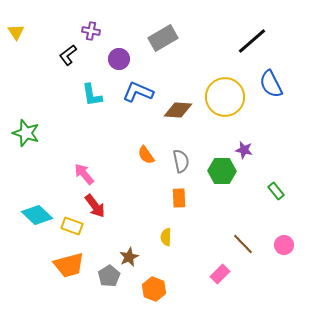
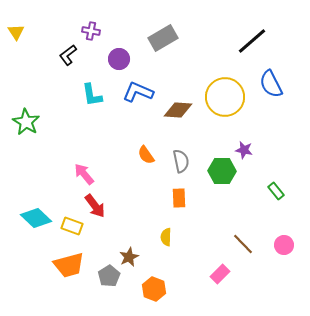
green star: moved 11 px up; rotated 12 degrees clockwise
cyan diamond: moved 1 px left, 3 px down
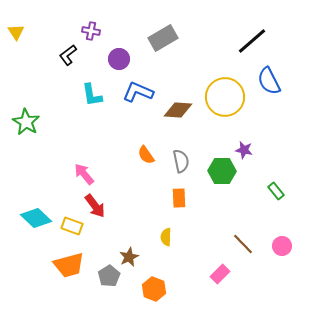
blue semicircle: moved 2 px left, 3 px up
pink circle: moved 2 px left, 1 px down
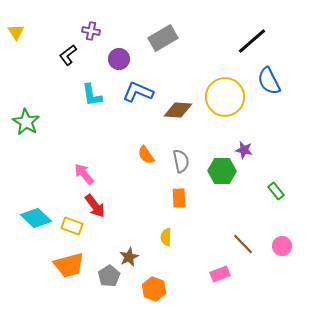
pink rectangle: rotated 24 degrees clockwise
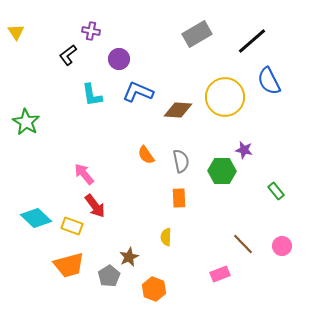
gray rectangle: moved 34 px right, 4 px up
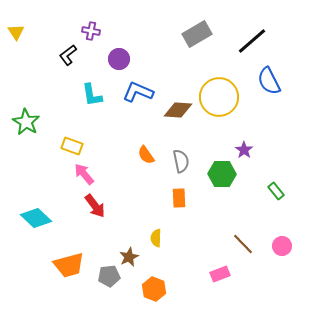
yellow circle: moved 6 px left
purple star: rotated 24 degrees clockwise
green hexagon: moved 3 px down
yellow rectangle: moved 80 px up
yellow semicircle: moved 10 px left, 1 px down
gray pentagon: rotated 25 degrees clockwise
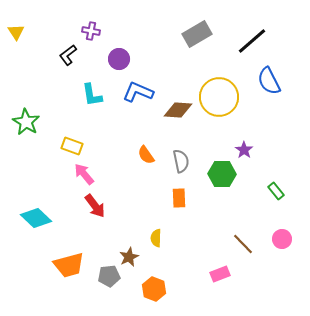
pink circle: moved 7 px up
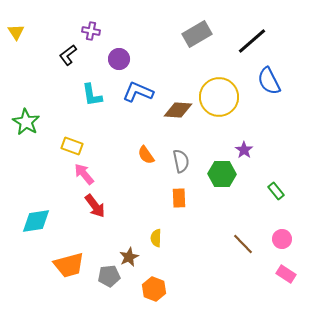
cyan diamond: moved 3 px down; rotated 52 degrees counterclockwise
pink rectangle: moved 66 px right; rotated 54 degrees clockwise
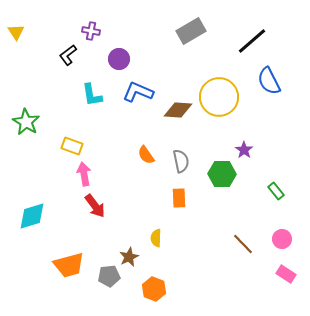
gray rectangle: moved 6 px left, 3 px up
pink arrow: rotated 30 degrees clockwise
cyan diamond: moved 4 px left, 5 px up; rotated 8 degrees counterclockwise
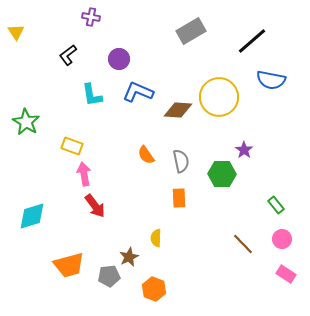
purple cross: moved 14 px up
blue semicircle: moved 2 px right, 1 px up; rotated 52 degrees counterclockwise
green rectangle: moved 14 px down
